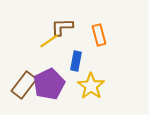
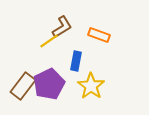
brown L-shape: rotated 150 degrees clockwise
orange rectangle: rotated 55 degrees counterclockwise
brown rectangle: moved 1 px left, 1 px down
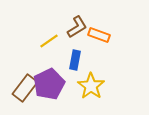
brown L-shape: moved 15 px right
blue rectangle: moved 1 px left, 1 px up
brown rectangle: moved 2 px right, 2 px down
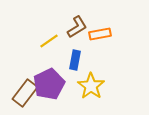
orange rectangle: moved 1 px right, 1 px up; rotated 30 degrees counterclockwise
brown rectangle: moved 5 px down
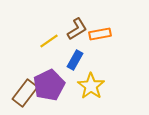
brown L-shape: moved 2 px down
blue rectangle: rotated 18 degrees clockwise
purple pentagon: moved 1 px down
